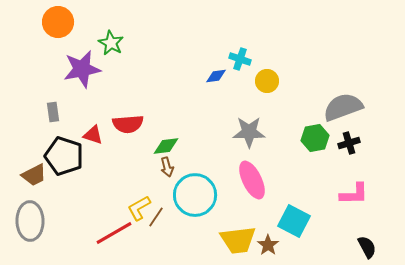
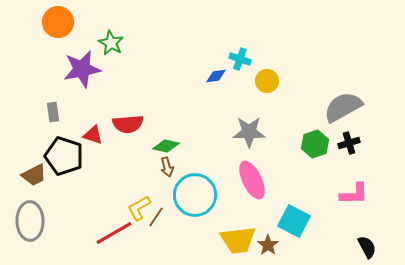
gray semicircle: rotated 9 degrees counterclockwise
green hexagon: moved 6 px down; rotated 8 degrees counterclockwise
green diamond: rotated 20 degrees clockwise
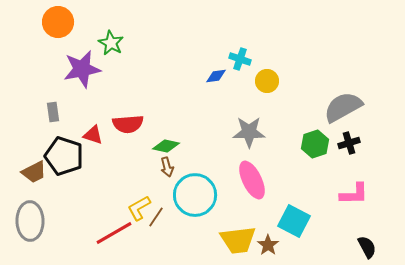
brown trapezoid: moved 3 px up
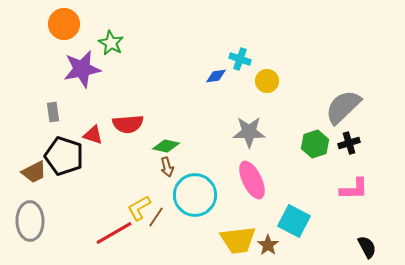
orange circle: moved 6 px right, 2 px down
gray semicircle: rotated 15 degrees counterclockwise
pink L-shape: moved 5 px up
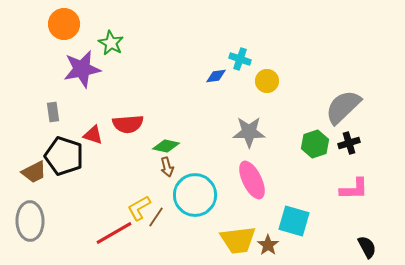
cyan square: rotated 12 degrees counterclockwise
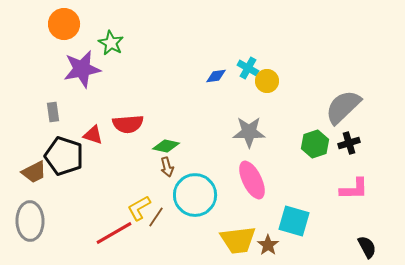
cyan cross: moved 8 px right, 9 px down; rotated 10 degrees clockwise
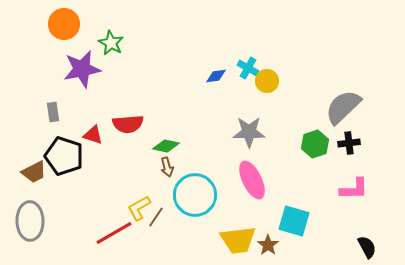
black cross: rotated 10 degrees clockwise
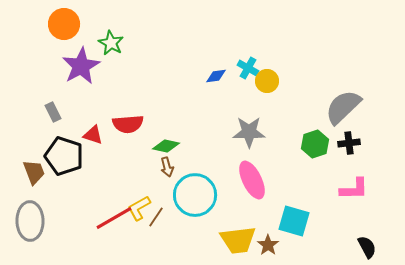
purple star: moved 1 px left, 3 px up; rotated 18 degrees counterclockwise
gray rectangle: rotated 18 degrees counterclockwise
brown trapezoid: rotated 84 degrees counterclockwise
red line: moved 15 px up
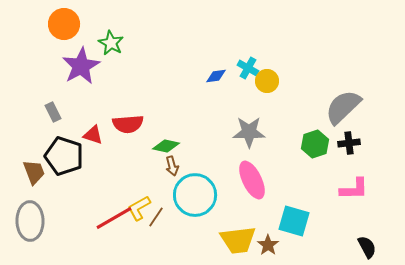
brown arrow: moved 5 px right, 1 px up
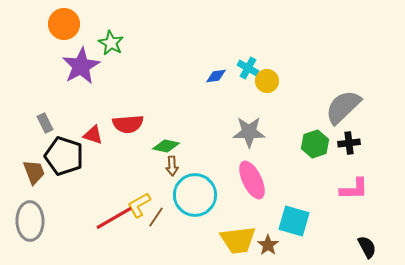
gray rectangle: moved 8 px left, 11 px down
brown arrow: rotated 12 degrees clockwise
yellow L-shape: moved 3 px up
